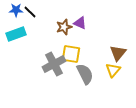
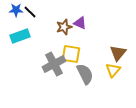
cyan rectangle: moved 4 px right, 2 px down
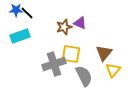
black line: moved 3 px left, 1 px down
brown triangle: moved 14 px left
gray cross: rotated 10 degrees clockwise
gray semicircle: moved 1 px left, 2 px down
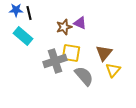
black line: moved 2 px right; rotated 32 degrees clockwise
cyan rectangle: moved 3 px right; rotated 60 degrees clockwise
yellow square: moved 1 px up
gray cross: moved 1 px right, 3 px up
gray semicircle: rotated 15 degrees counterclockwise
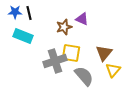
blue star: moved 1 px left, 2 px down
purple triangle: moved 2 px right, 4 px up
cyan rectangle: rotated 18 degrees counterclockwise
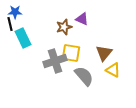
black line: moved 19 px left, 11 px down
cyan rectangle: moved 2 px down; rotated 42 degrees clockwise
yellow triangle: rotated 42 degrees counterclockwise
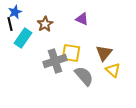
blue star: rotated 24 degrees counterclockwise
brown star: moved 19 px left, 3 px up; rotated 14 degrees counterclockwise
cyan rectangle: rotated 60 degrees clockwise
yellow triangle: rotated 14 degrees clockwise
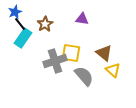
purple triangle: rotated 16 degrees counterclockwise
black line: moved 10 px right; rotated 24 degrees counterclockwise
brown triangle: rotated 30 degrees counterclockwise
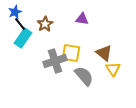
yellow triangle: moved 1 px up; rotated 14 degrees clockwise
